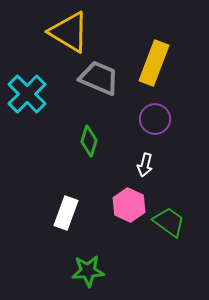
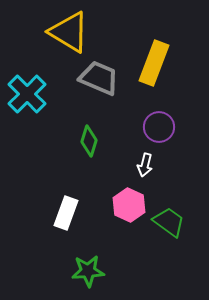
purple circle: moved 4 px right, 8 px down
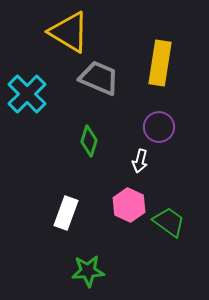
yellow rectangle: moved 6 px right; rotated 12 degrees counterclockwise
white arrow: moved 5 px left, 4 px up
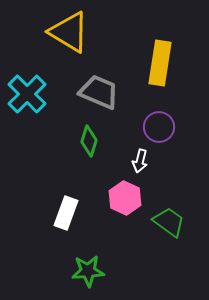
gray trapezoid: moved 14 px down
pink hexagon: moved 4 px left, 7 px up
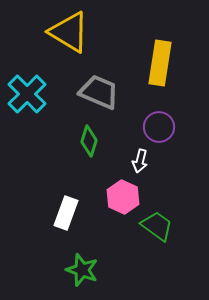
pink hexagon: moved 2 px left, 1 px up
green trapezoid: moved 12 px left, 4 px down
green star: moved 6 px left, 1 px up; rotated 24 degrees clockwise
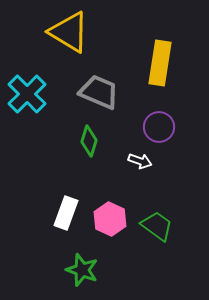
white arrow: rotated 85 degrees counterclockwise
pink hexagon: moved 13 px left, 22 px down
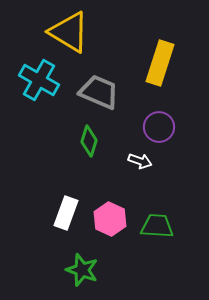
yellow rectangle: rotated 9 degrees clockwise
cyan cross: moved 12 px right, 14 px up; rotated 15 degrees counterclockwise
green trapezoid: rotated 32 degrees counterclockwise
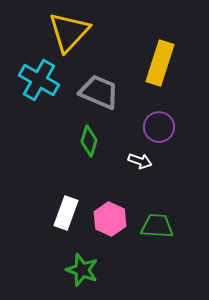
yellow triangle: rotated 42 degrees clockwise
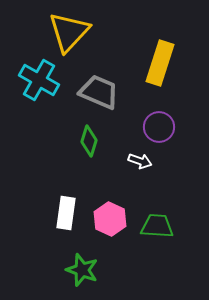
white rectangle: rotated 12 degrees counterclockwise
